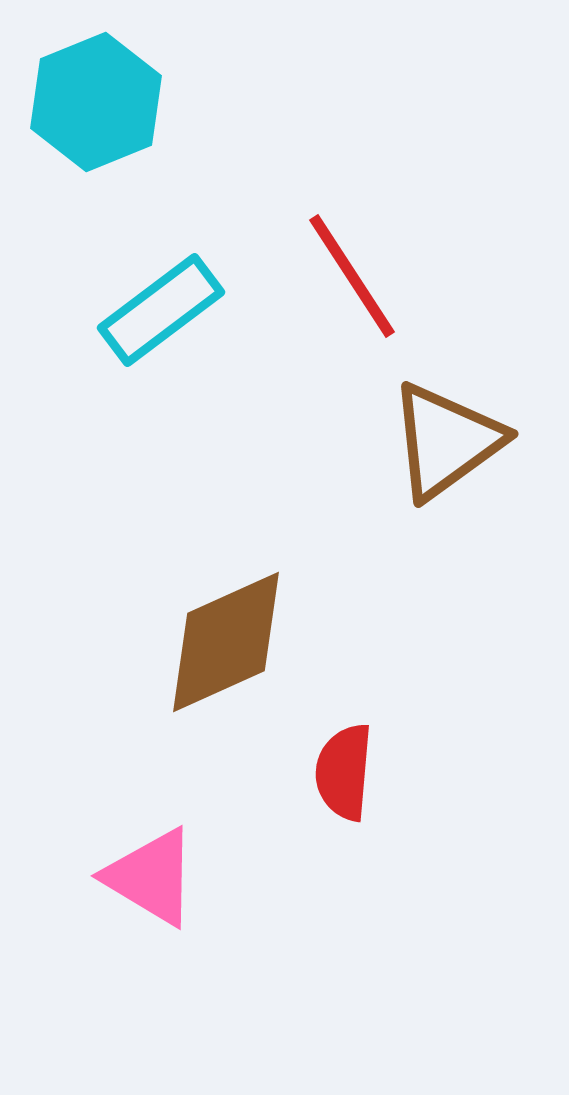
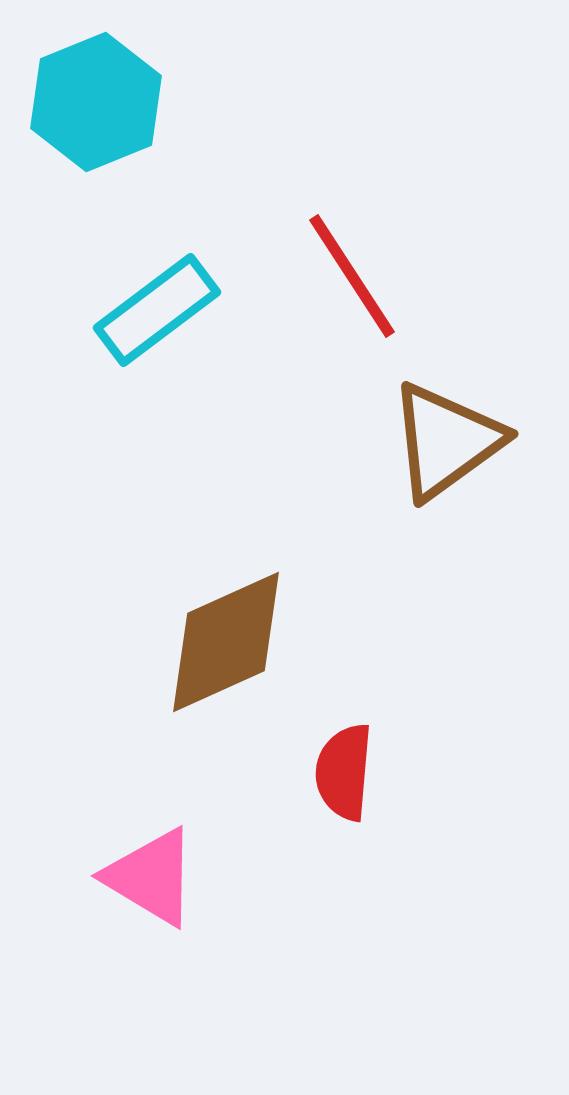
cyan rectangle: moved 4 px left
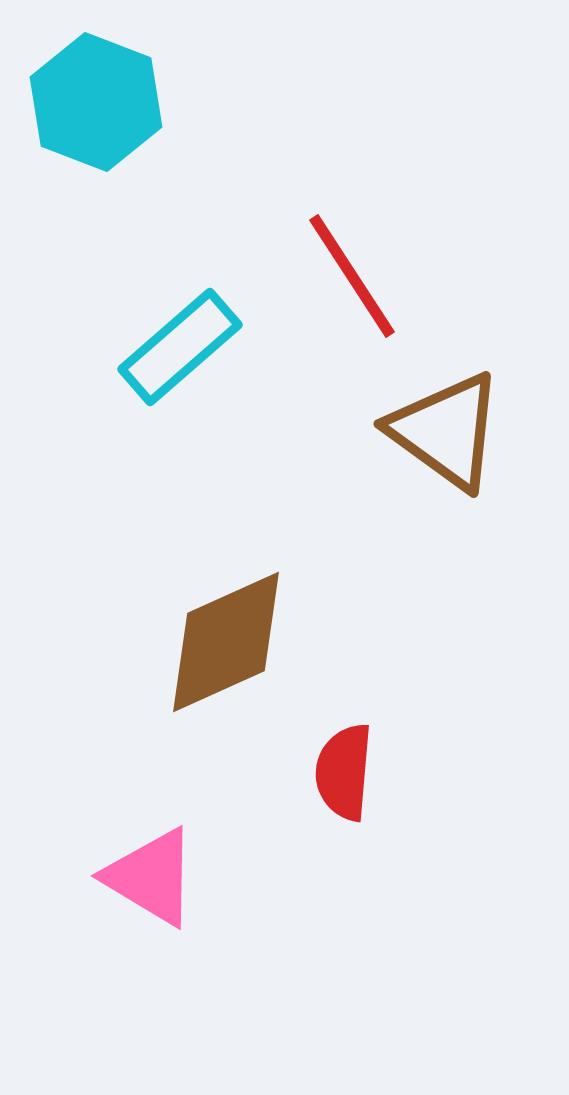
cyan hexagon: rotated 17 degrees counterclockwise
cyan rectangle: moved 23 px right, 37 px down; rotated 4 degrees counterclockwise
brown triangle: moved 10 px up; rotated 48 degrees counterclockwise
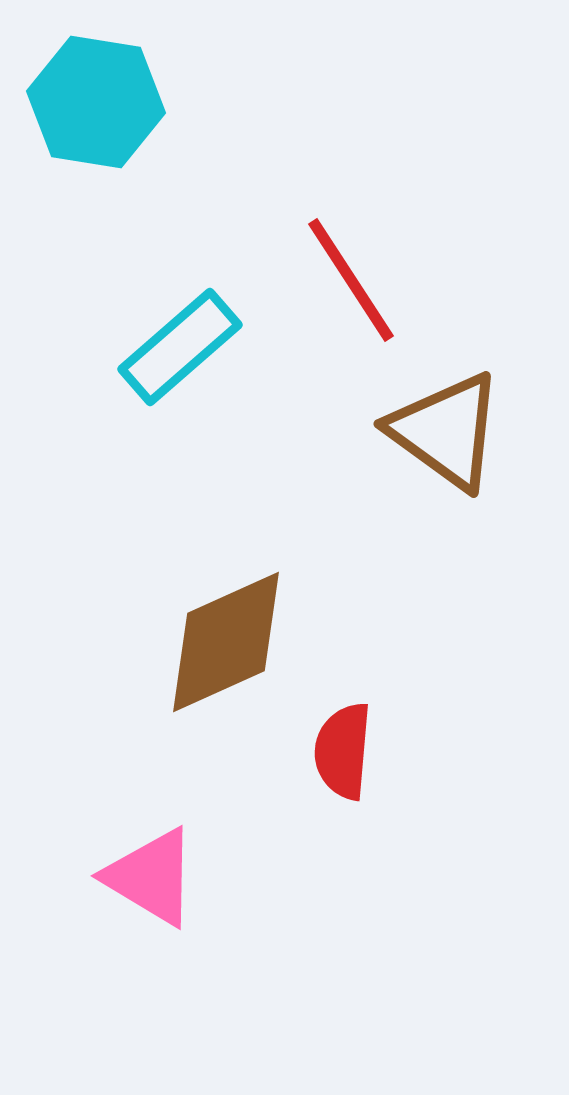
cyan hexagon: rotated 12 degrees counterclockwise
red line: moved 1 px left, 4 px down
red semicircle: moved 1 px left, 21 px up
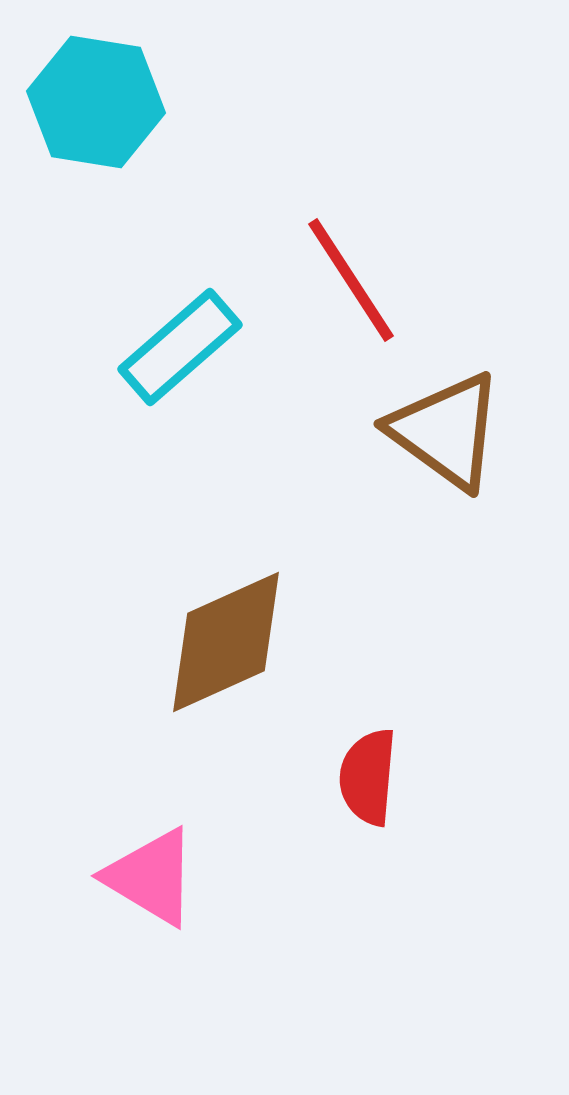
red semicircle: moved 25 px right, 26 px down
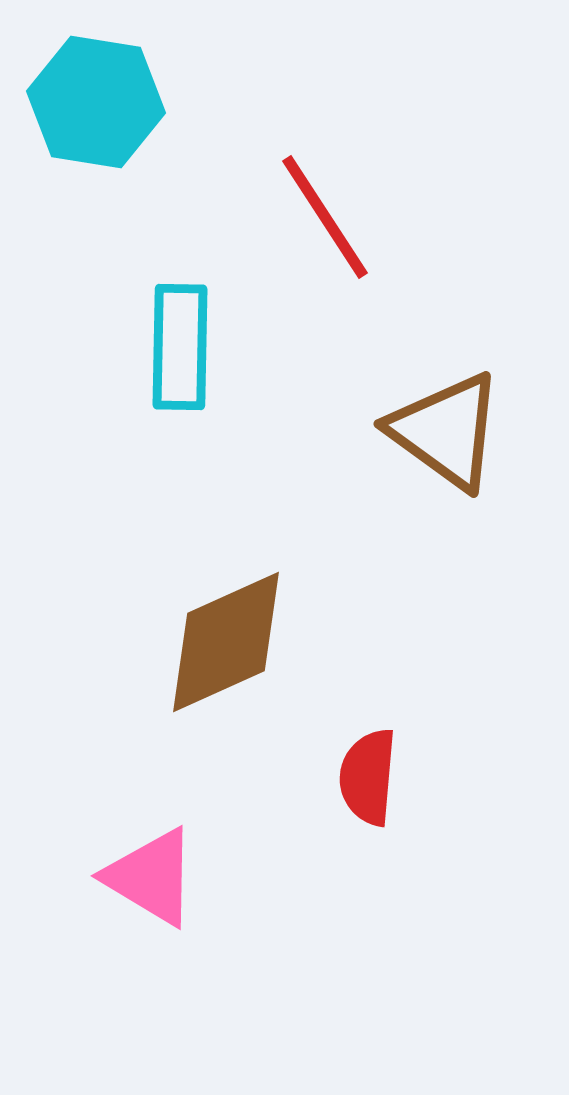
red line: moved 26 px left, 63 px up
cyan rectangle: rotated 48 degrees counterclockwise
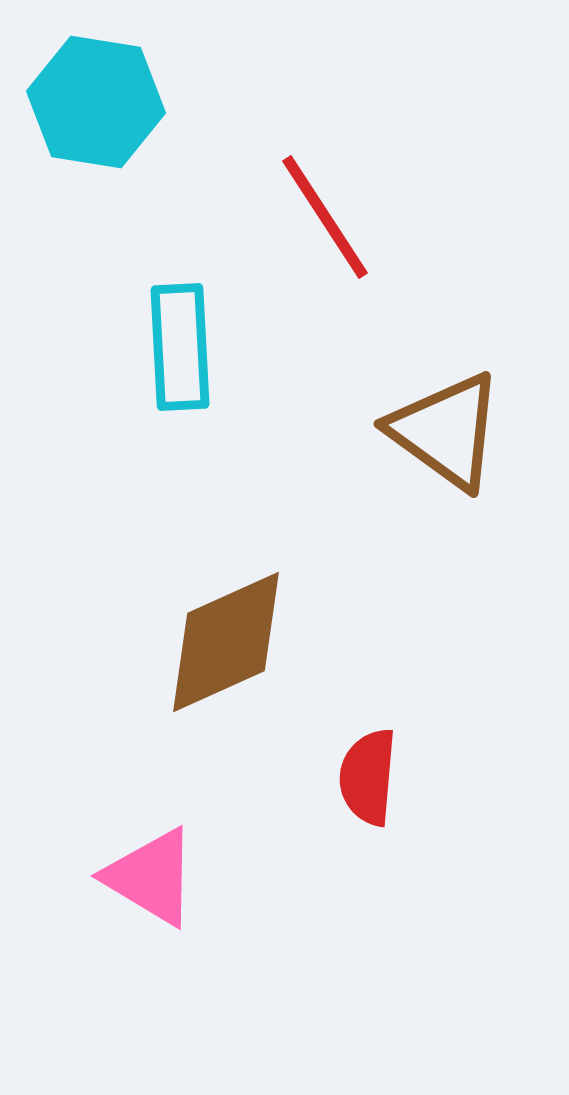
cyan rectangle: rotated 4 degrees counterclockwise
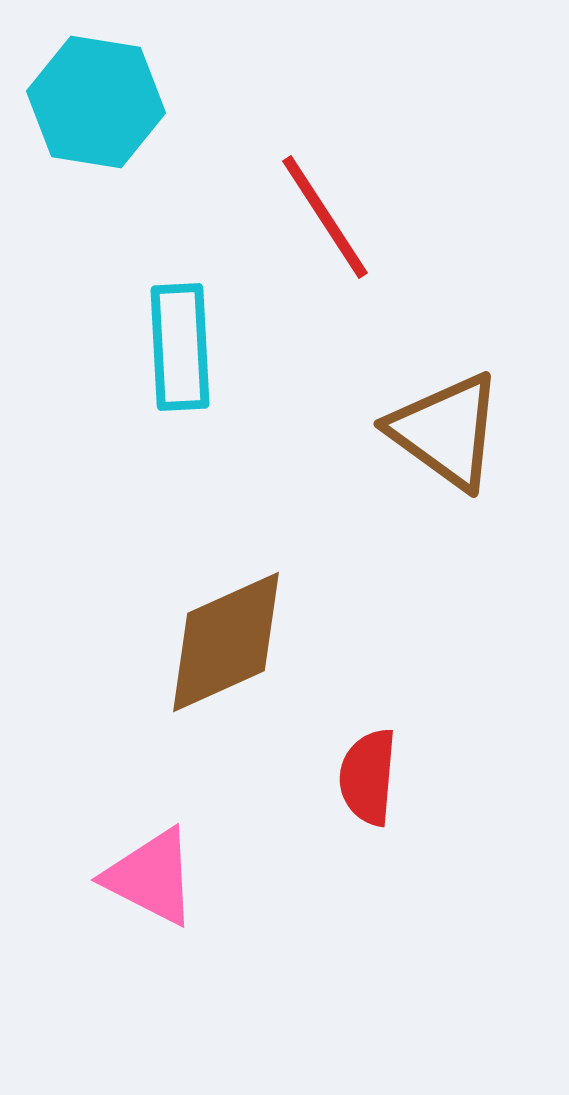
pink triangle: rotated 4 degrees counterclockwise
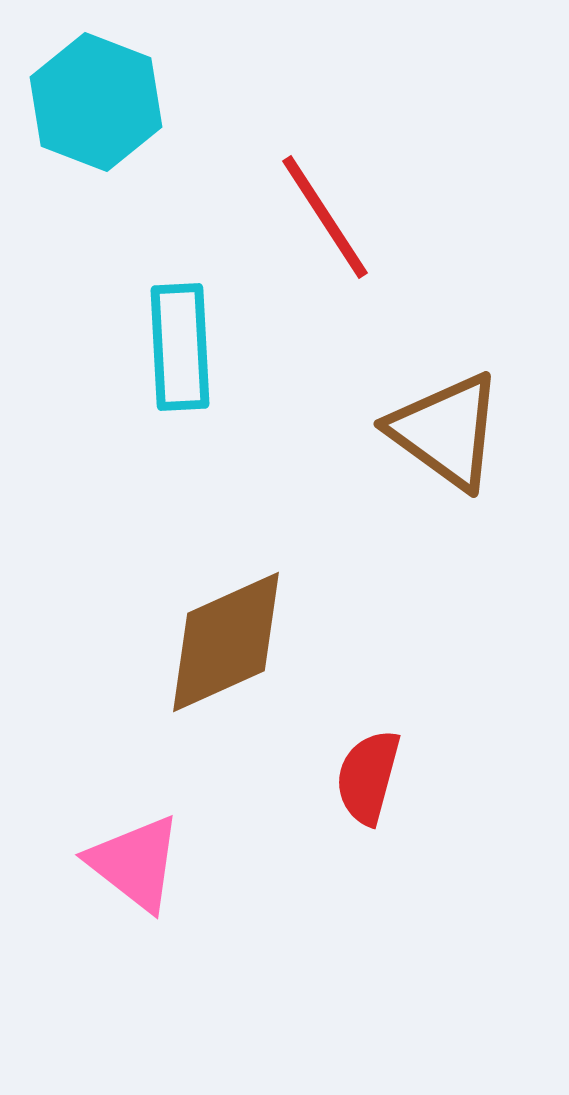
cyan hexagon: rotated 12 degrees clockwise
red semicircle: rotated 10 degrees clockwise
pink triangle: moved 16 px left, 14 px up; rotated 11 degrees clockwise
